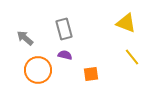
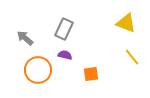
gray rectangle: rotated 40 degrees clockwise
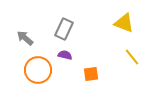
yellow triangle: moved 2 px left
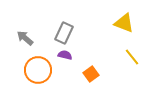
gray rectangle: moved 4 px down
orange square: rotated 28 degrees counterclockwise
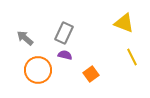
yellow line: rotated 12 degrees clockwise
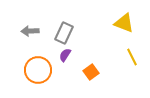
gray arrow: moved 5 px right, 7 px up; rotated 42 degrees counterclockwise
purple semicircle: rotated 72 degrees counterclockwise
orange square: moved 2 px up
